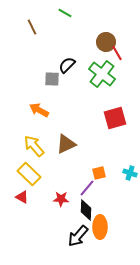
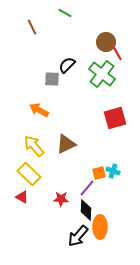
cyan cross: moved 17 px left, 2 px up
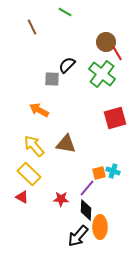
green line: moved 1 px up
brown triangle: rotated 35 degrees clockwise
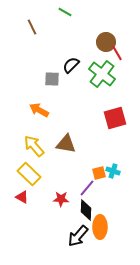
black semicircle: moved 4 px right
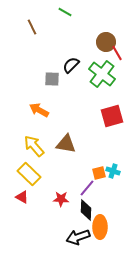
red square: moved 3 px left, 2 px up
black arrow: moved 1 px down; rotated 30 degrees clockwise
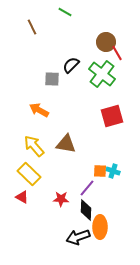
orange square: moved 1 px right, 2 px up; rotated 16 degrees clockwise
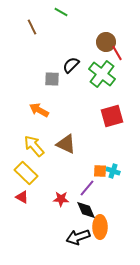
green line: moved 4 px left
brown triangle: rotated 15 degrees clockwise
yellow rectangle: moved 3 px left, 1 px up
black diamond: rotated 25 degrees counterclockwise
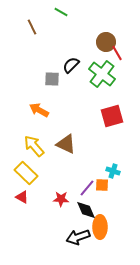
orange square: moved 2 px right, 14 px down
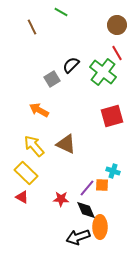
brown circle: moved 11 px right, 17 px up
green cross: moved 1 px right, 2 px up
gray square: rotated 35 degrees counterclockwise
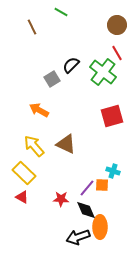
yellow rectangle: moved 2 px left
